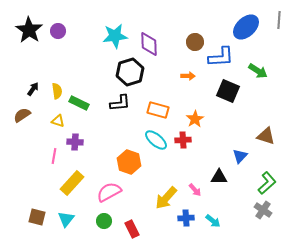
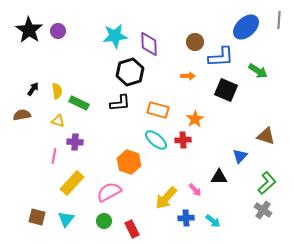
black square: moved 2 px left, 1 px up
brown semicircle: rotated 24 degrees clockwise
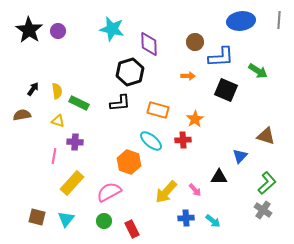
blue ellipse: moved 5 px left, 6 px up; rotated 36 degrees clockwise
cyan star: moved 3 px left, 7 px up; rotated 20 degrees clockwise
cyan ellipse: moved 5 px left, 1 px down
yellow arrow: moved 6 px up
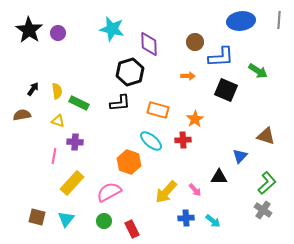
purple circle: moved 2 px down
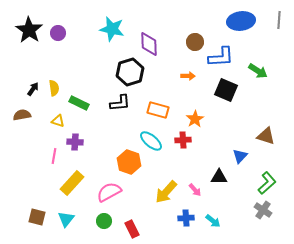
yellow semicircle: moved 3 px left, 3 px up
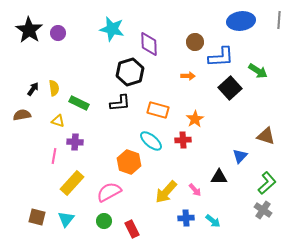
black square: moved 4 px right, 2 px up; rotated 25 degrees clockwise
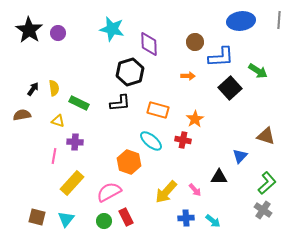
red cross: rotated 14 degrees clockwise
red rectangle: moved 6 px left, 12 px up
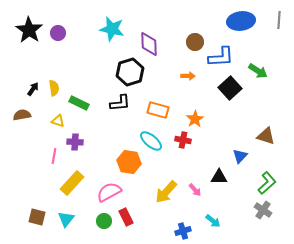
orange hexagon: rotated 10 degrees counterclockwise
blue cross: moved 3 px left, 13 px down; rotated 14 degrees counterclockwise
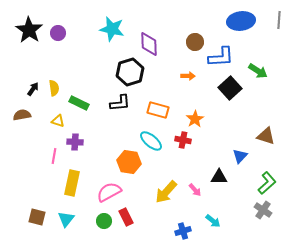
yellow rectangle: rotated 30 degrees counterclockwise
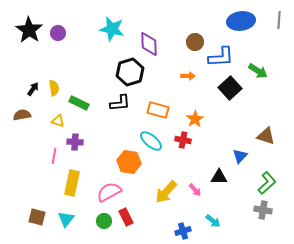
gray cross: rotated 24 degrees counterclockwise
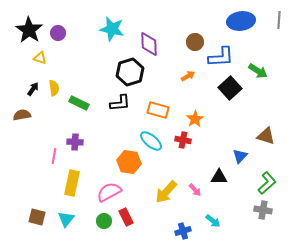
orange arrow: rotated 32 degrees counterclockwise
yellow triangle: moved 18 px left, 63 px up
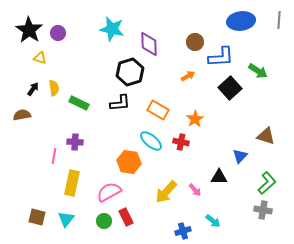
orange rectangle: rotated 15 degrees clockwise
red cross: moved 2 px left, 2 px down
